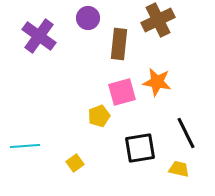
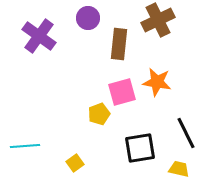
yellow pentagon: moved 2 px up
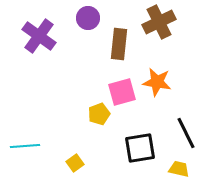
brown cross: moved 1 px right, 2 px down
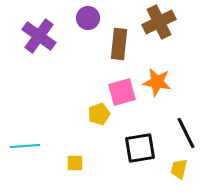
yellow square: rotated 36 degrees clockwise
yellow trapezoid: rotated 90 degrees counterclockwise
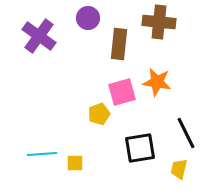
brown cross: rotated 32 degrees clockwise
cyan line: moved 17 px right, 8 px down
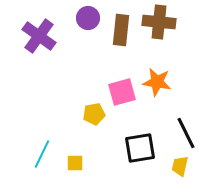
brown rectangle: moved 2 px right, 14 px up
yellow pentagon: moved 5 px left; rotated 10 degrees clockwise
cyan line: rotated 60 degrees counterclockwise
yellow trapezoid: moved 1 px right, 3 px up
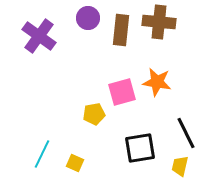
yellow square: rotated 24 degrees clockwise
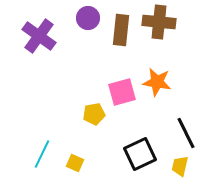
black square: moved 6 px down; rotated 16 degrees counterclockwise
